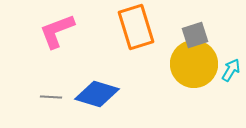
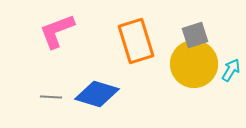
orange rectangle: moved 14 px down
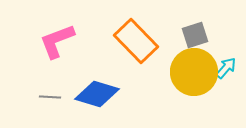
pink L-shape: moved 10 px down
orange rectangle: rotated 27 degrees counterclockwise
yellow circle: moved 8 px down
cyan arrow: moved 5 px left, 2 px up; rotated 10 degrees clockwise
gray line: moved 1 px left
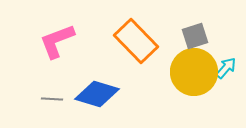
gray square: moved 1 px down
gray line: moved 2 px right, 2 px down
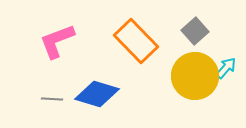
gray square: moved 5 px up; rotated 24 degrees counterclockwise
yellow circle: moved 1 px right, 4 px down
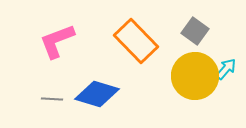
gray square: rotated 12 degrees counterclockwise
cyan arrow: moved 1 px down
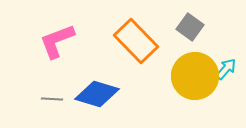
gray square: moved 5 px left, 4 px up
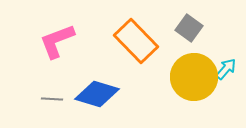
gray square: moved 1 px left, 1 px down
yellow circle: moved 1 px left, 1 px down
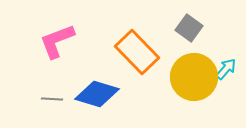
orange rectangle: moved 1 px right, 11 px down
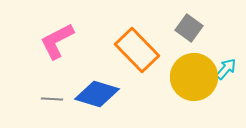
pink L-shape: rotated 6 degrees counterclockwise
orange rectangle: moved 2 px up
